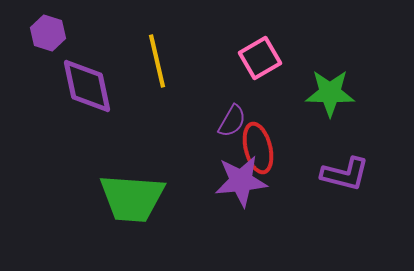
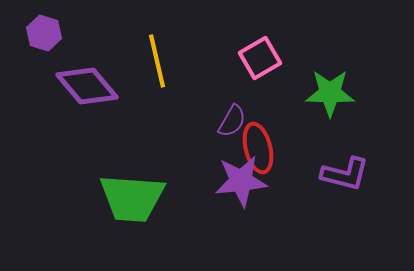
purple hexagon: moved 4 px left
purple diamond: rotated 28 degrees counterclockwise
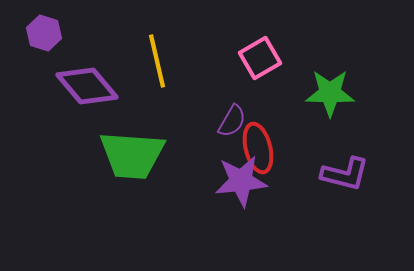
green trapezoid: moved 43 px up
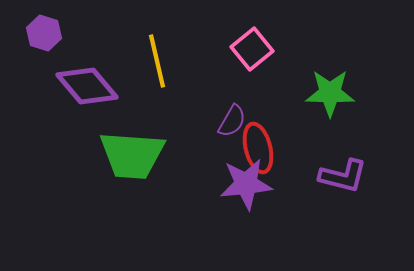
pink square: moved 8 px left, 9 px up; rotated 9 degrees counterclockwise
purple L-shape: moved 2 px left, 2 px down
purple star: moved 5 px right, 3 px down
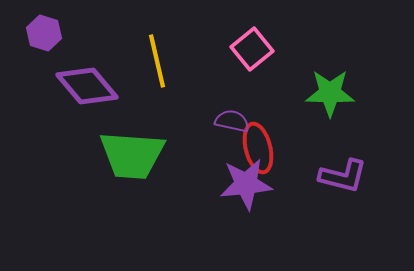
purple semicircle: rotated 108 degrees counterclockwise
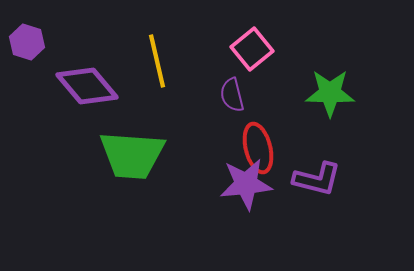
purple hexagon: moved 17 px left, 9 px down
purple semicircle: moved 26 px up; rotated 116 degrees counterclockwise
purple L-shape: moved 26 px left, 3 px down
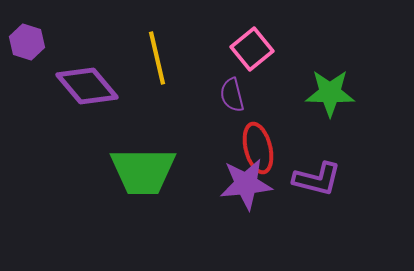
yellow line: moved 3 px up
green trapezoid: moved 11 px right, 16 px down; rotated 4 degrees counterclockwise
